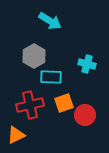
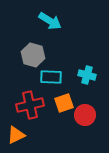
gray hexagon: moved 1 px left, 1 px up; rotated 15 degrees counterclockwise
cyan cross: moved 11 px down
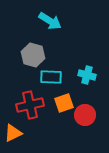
orange triangle: moved 3 px left, 2 px up
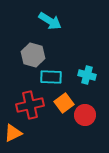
orange square: rotated 18 degrees counterclockwise
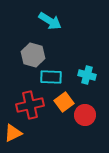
orange square: moved 1 px up
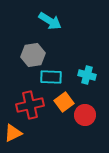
gray hexagon: rotated 25 degrees counterclockwise
